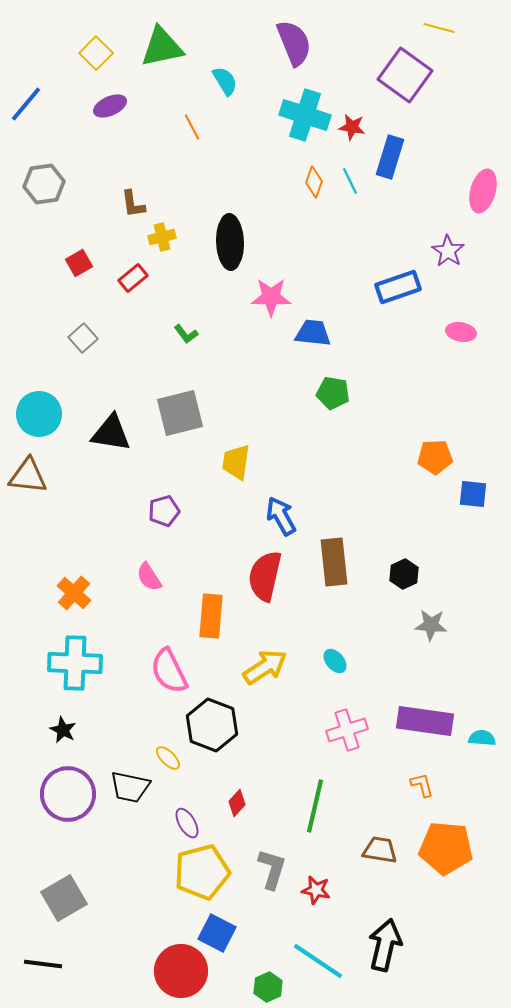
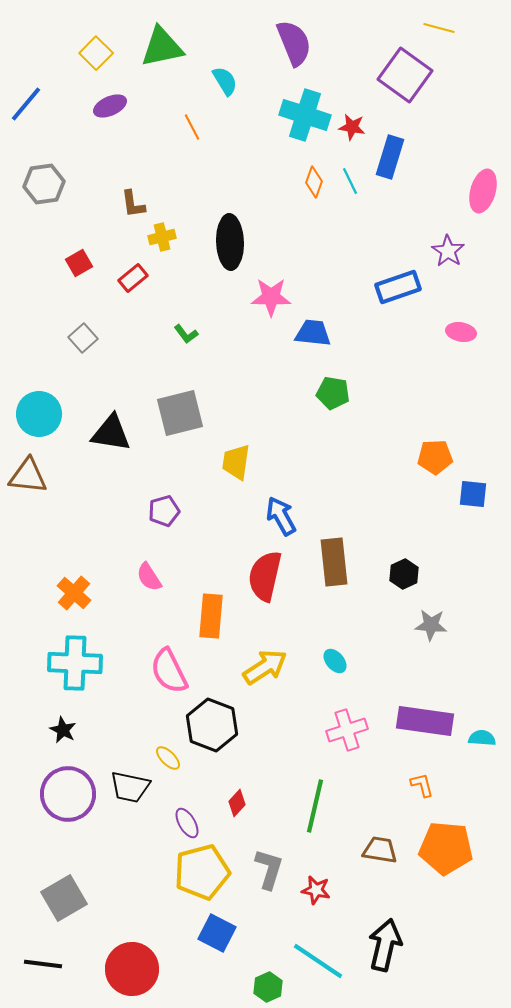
gray L-shape at (272, 869): moved 3 px left
red circle at (181, 971): moved 49 px left, 2 px up
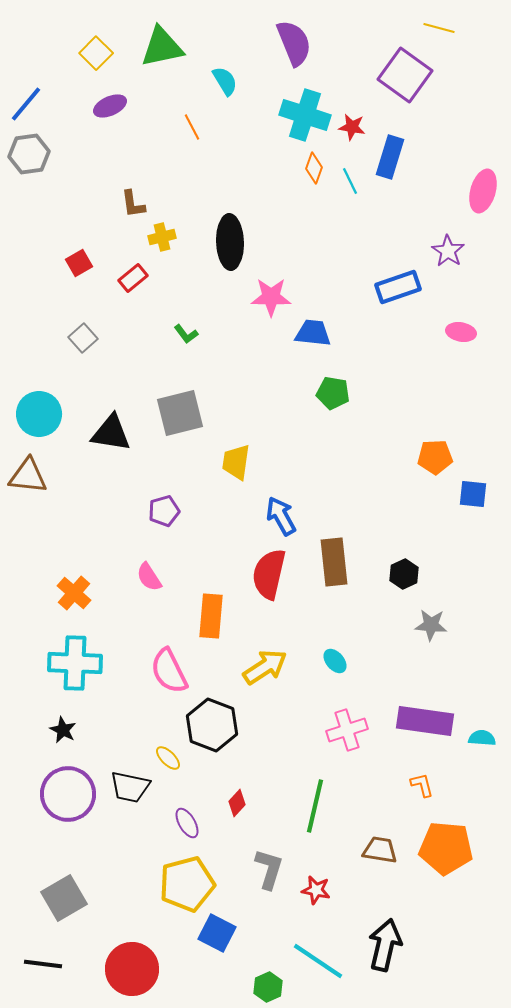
orange diamond at (314, 182): moved 14 px up
gray hexagon at (44, 184): moved 15 px left, 30 px up
red semicircle at (265, 576): moved 4 px right, 2 px up
yellow pentagon at (202, 872): moved 15 px left, 12 px down
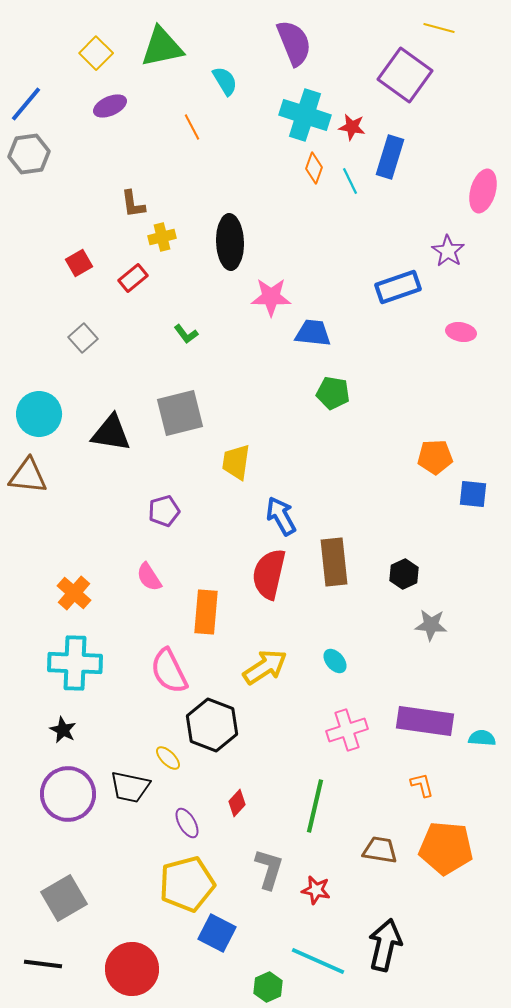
orange rectangle at (211, 616): moved 5 px left, 4 px up
cyan line at (318, 961): rotated 10 degrees counterclockwise
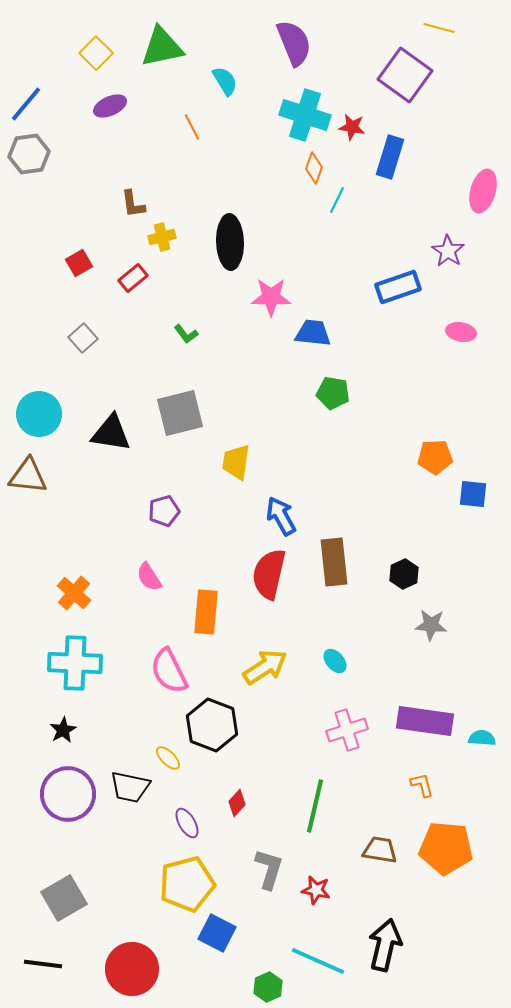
cyan line at (350, 181): moved 13 px left, 19 px down; rotated 52 degrees clockwise
black star at (63, 730): rotated 16 degrees clockwise
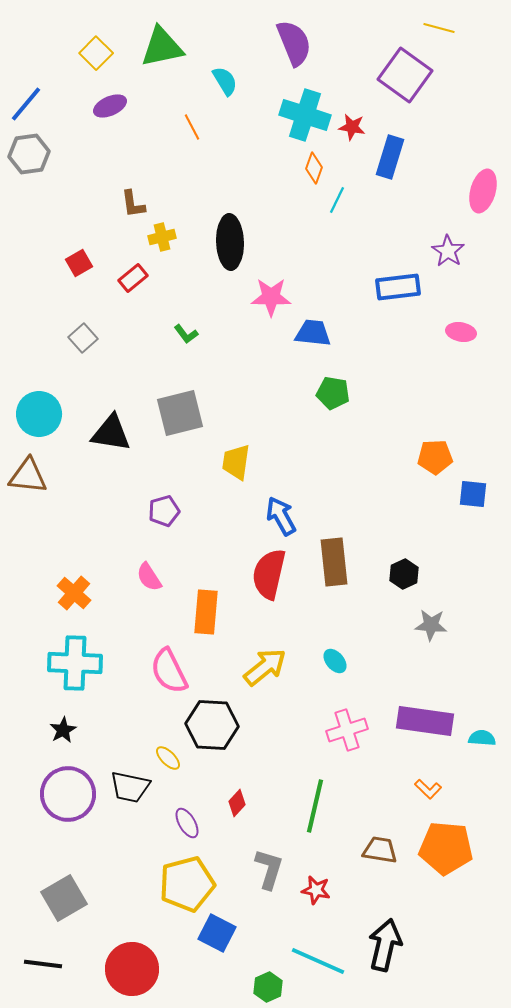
blue rectangle at (398, 287): rotated 12 degrees clockwise
yellow arrow at (265, 667): rotated 6 degrees counterclockwise
black hexagon at (212, 725): rotated 18 degrees counterclockwise
orange L-shape at (422, 785): moved 6 px right, 4 px down; rotated 148 degrees clockwise
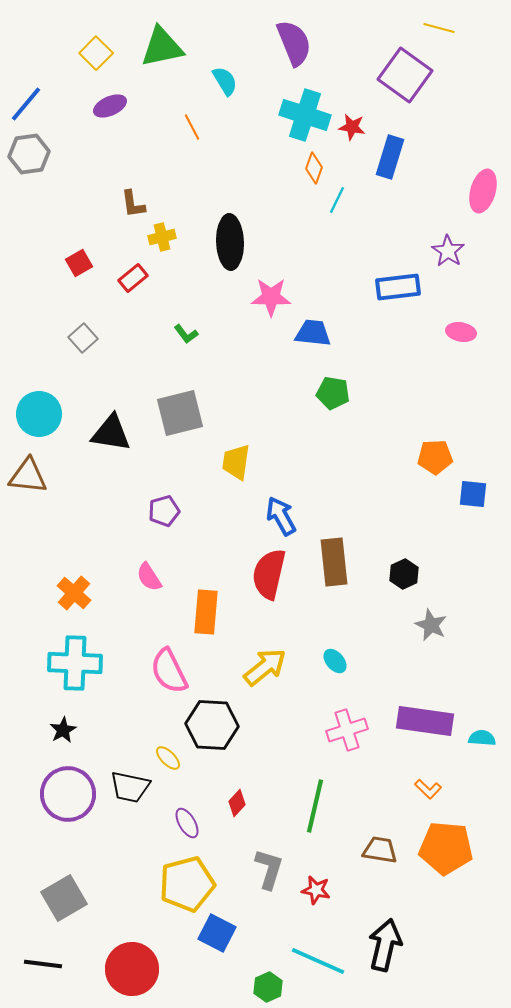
gray star at (431, 625): rotated 20 degrees clockwise
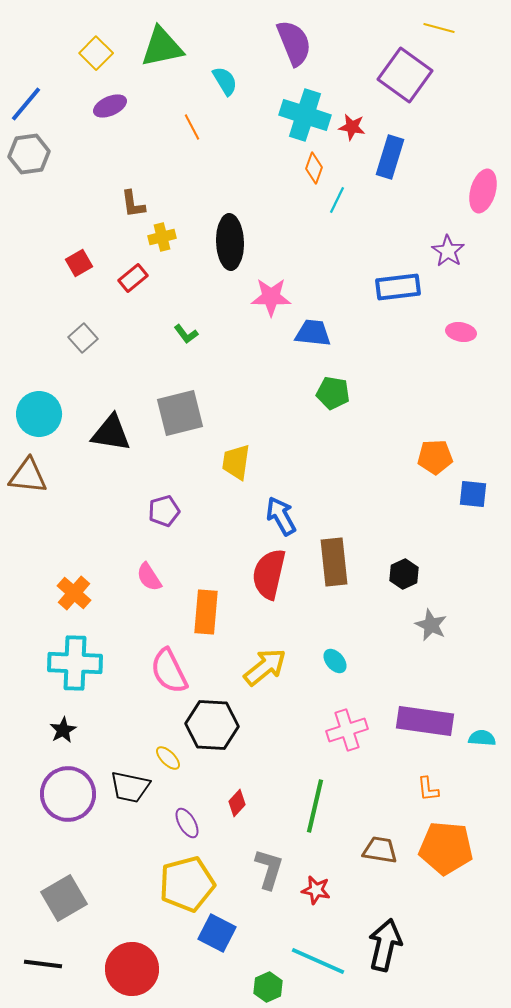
orange L-shape at (428, 789): rotated 40 degrees clockwise
